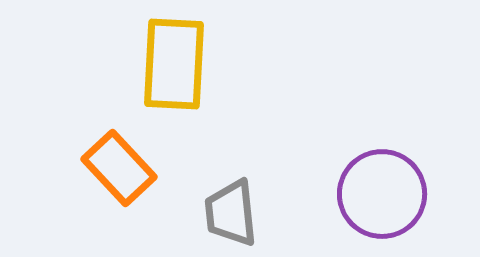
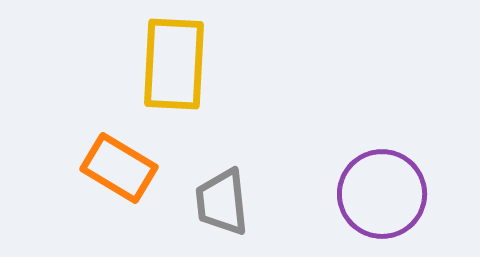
orange rectangle: rotated 16 degrees counterclockwise
gray trapezoid: moved 9 px left, 11 px up
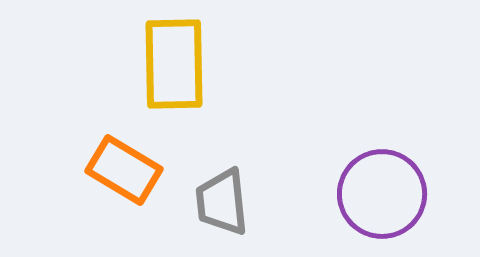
yellow rectangle: rotated 4 degrees counterclockwise
orange rectangle: moved 5 px right, 2 px down
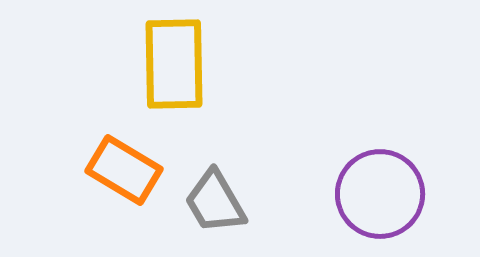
purple circle: moved 2 px left
gray trapezoid: moved 7 px left; rotated 24 degrees counterclockwise
